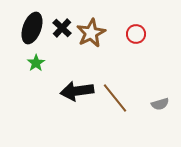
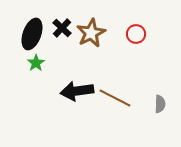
black ellipse: moved 6 px down
brown line: rotated 24 degrees counterclockwise
gray semicircle: rotated 72 degrees counterclockwise
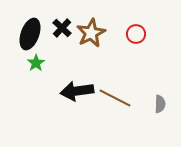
black ellipse: moved 2 px left
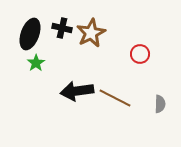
black cross: rotated 30 degrees counterclockwise
red circle: moved 4 px right, 20 px down
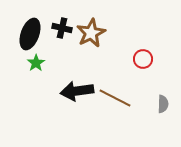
red circle: moved 3 px right, 5 px down
gray semicircle: moved 3 px right
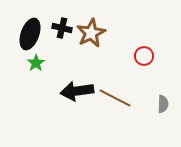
red circle: moved 1 px right, 3 px up
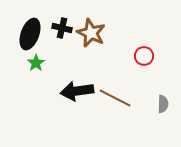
brown star: rotated 20 degrees counterclockwise
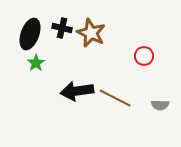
gray semicircle: moved 3 px left, 1 px down; rotated 90 degrees clockwise
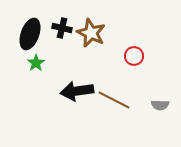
red circle: moved 10 px left
brown line: moved 1 px left, 2 px down
